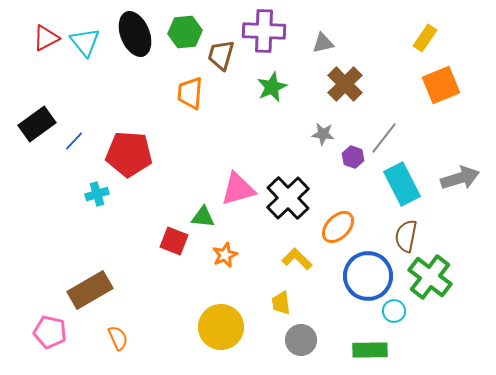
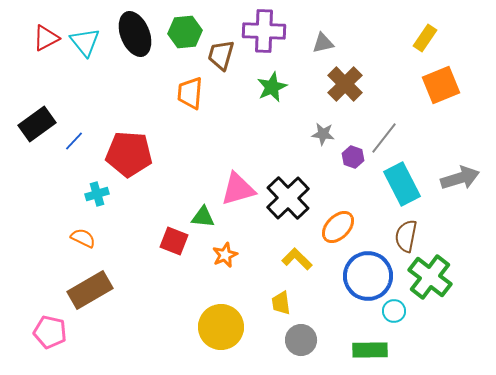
orange semicircle: moved 35 px left, 100 px up; rotated 40 degrees counterclockwise
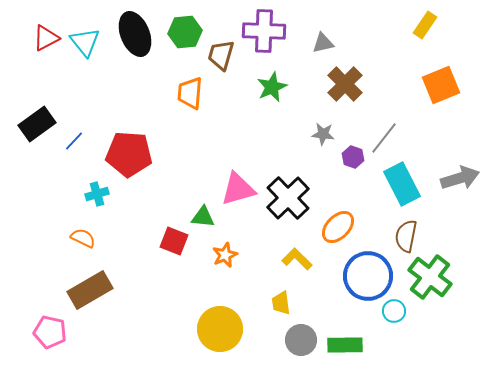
yellow rectangle: moved 13 px up
yellow circle: moved 1 px left, 2 px down
green rectangle: moved 25 px left, 5 px up
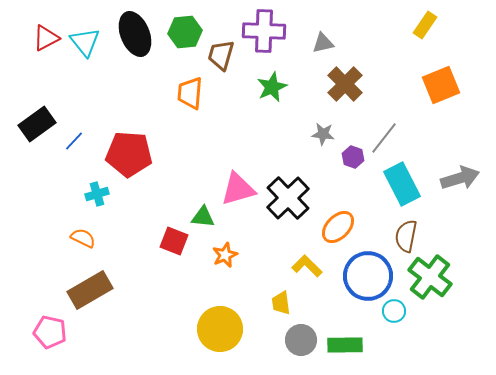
yellow L-shape: moved 10 px right, 7 px down
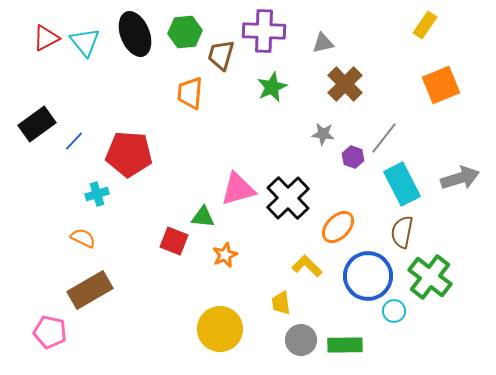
brown semicircle: moved 4 px left, 4 px up
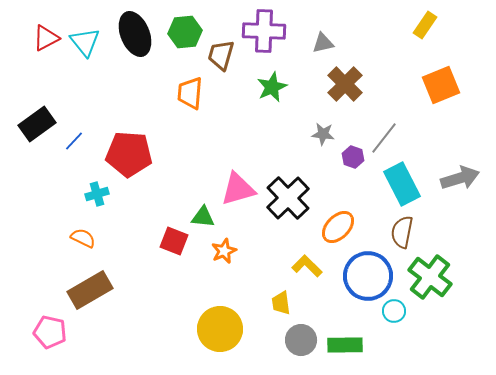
orange star: moved 1 px left, 4 px up
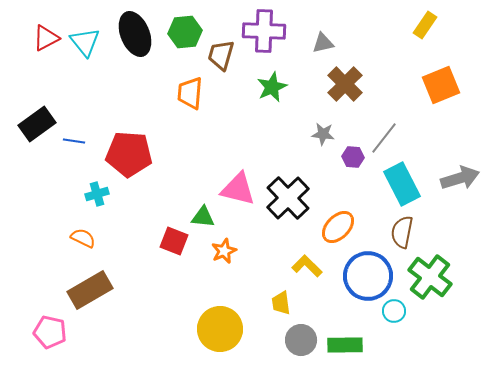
blue line: rotated 55 degrees clockwise
purple hexagon: rotated 15 degrees counterclockwise
pink triangle: rotated 30 degrees clockwise
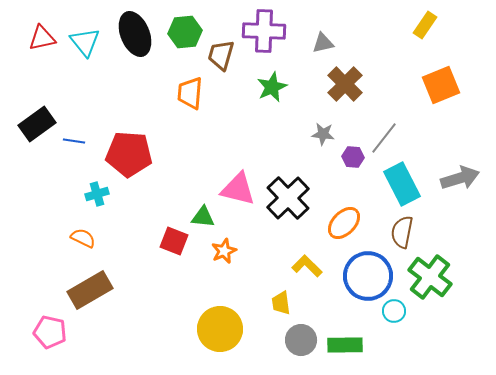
red triangle: moved 4 px left; rotated 16 degrees clockwise
orange ellipse: moved 6 px right, 4 px up
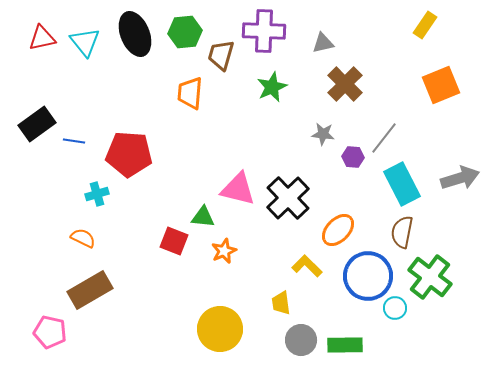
orange ellipse: moved 6 px left, 7 px down
cyan circle: moved 1 px right, 3 px up
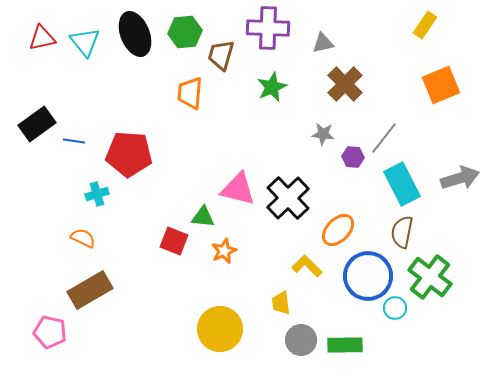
purple cross: moved 4 px right, 3 px up
